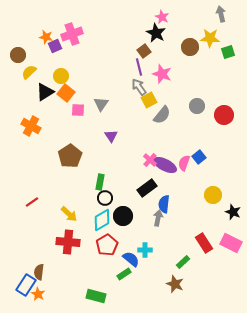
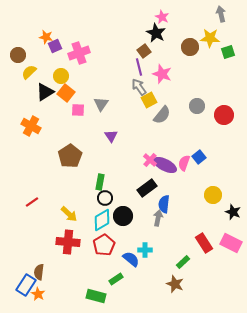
pink cross at (72, 34): moved 7 px right, 19 px down
red pentagon at (107, 245): moved 3 px left
green rectangle at (124, 274): moved 8 px left, 5 px down
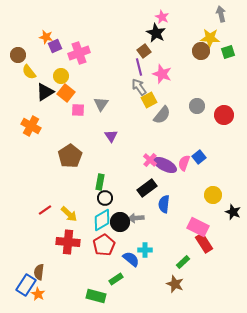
brown circle at (190, 47): moved 11 px right, 4 px down
yellow semicircle at (29, 72): rotated 84 degrees counterclockwise
red line at (32, 202): moved 13 px right, 8 px down
black circle at (123, 216): moved 3 px left, 6 px down
gray arrow at (158, 218): moved 22 px left; rotated 105 degrees counterclockwise
pink rectangle at (231, 243): moved 33 px left, 16 px up
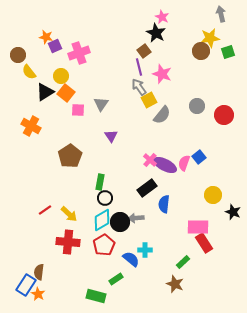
yellow star at (210, 38): rotated 12 degrees counterclockwise
pink rectangle at (198, 227): rotated 25 degrees counterclockwise
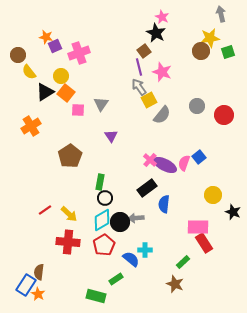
pink star at (162, 74): moved 2 px up
orange cross at (31, 126): rotated 30 degrees clockwise
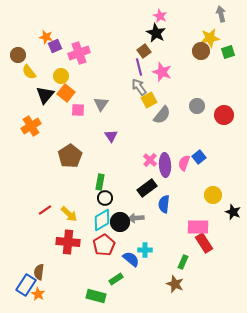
pink star at (162, 17): moved 2 px left, 1 px up
black triangle at (45, 92): moved 3 px down; rotated 18 degrees counterclockwise
purple ellipse at (165, 165): rotated 60 degrees clockwise
green rectangle at (183, 262): rotated 24 degrees counterclockwise
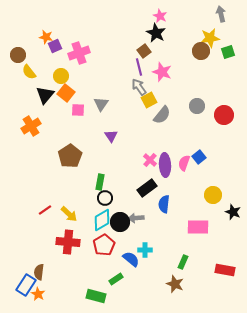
red rectangle at (204, 243): moved 21 px right, 27 px down; rotated 48 degrees counterclockwise
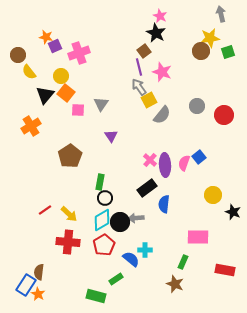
pink rectangle at (198, 227): moved 10 px down
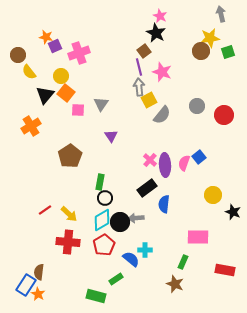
gray arrow at (139, 87): rotated 30 degrees clockwise
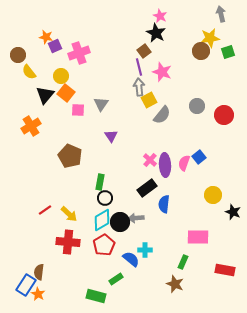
brown pentagon at (70, 156): rotated 15 degrees counterclockwise
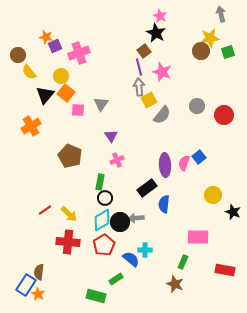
pink cross at (150, 160): moved 33 px left; rotated 24 degrees clockwise
